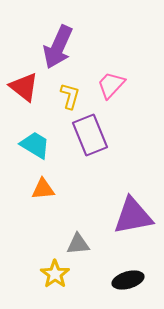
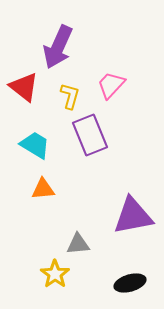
black ellipse: moved 2 px right, 3 px down
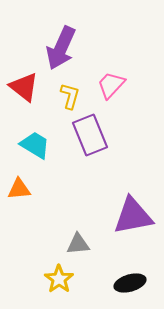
purple arrow: moved 3 px right, 1 px down
orange triangle: moved 24 px left
yellow star: moved 4 px right, 5 px down
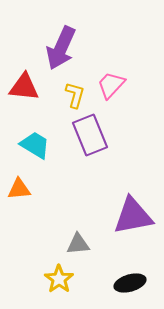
red triangle: rotated 32 degrees counterclockwise
yellow L-shape: moved 5 px right, 1 px up
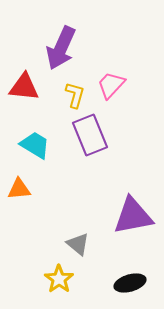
gray triangle: rotated 45 degrees clockwise
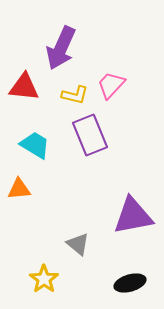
yellow L-shape: rotated 88 degrees clockwise
yellow star: moved 15 px left
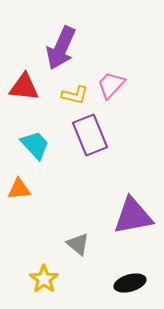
cyan trapezoid: rotated 16 degrees clockwise
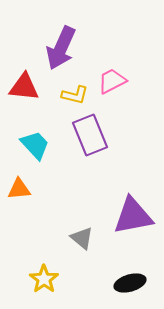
pink trapezoid: moved 1 px right, 4 px up; rotated 20 degrees clockwise
gray triangle: moved 4 px right, 6 px up
